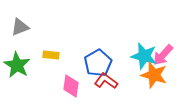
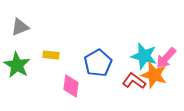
pink arrow: moved 3 px right, 3 px down
red L-shape: moved 28 px right
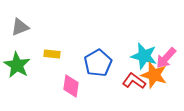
yellow rectangle: moved 1 px right, 1 px up
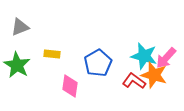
pink diamond: moved 1 px left
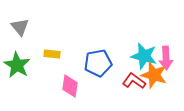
gray triangle: rotated 48 degrees counterclockwise
pink arrow: rotated 45 degrees counterclockwise
blue pentagon: rotated 20 degrees clockwise
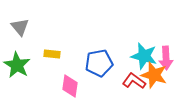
blue pentagon: moved 1 px right
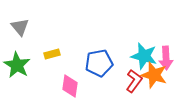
yellow rectangle: rotated 21 degrees counterclockwise
red L-shape: rotated 90 degrees clockwise
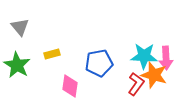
cyan star: rotated 12 degrees counterclockwise
red L-shape: moved 2 px right, 3 px down
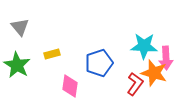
cyan star: moved 10 px up
blue pentagon: rotated 8 degrees counterclockwise
orange star: moved 2 px up
red L-shape: moved 1 px left
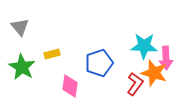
green star: moved 5 px right, 2 px down
